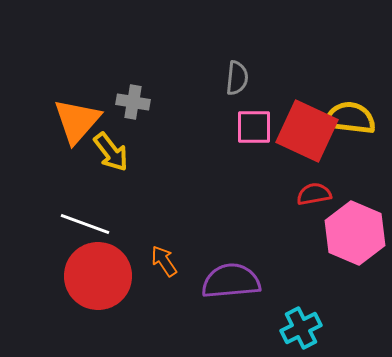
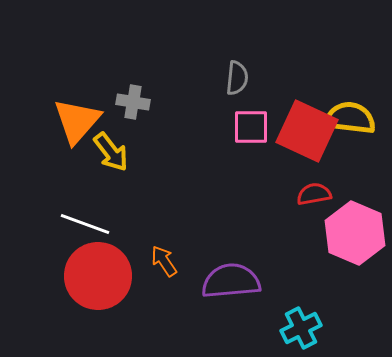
pink square: moved 3 px left
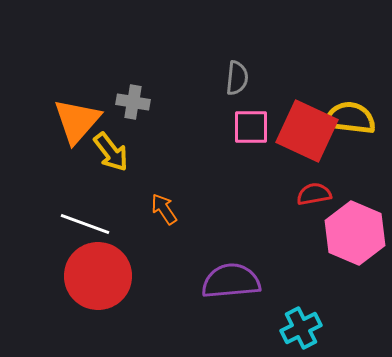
orange arrow: moved 52 px up
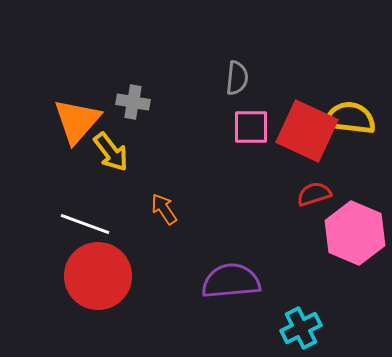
red semicircle: rotated 8 degrees counterclockwise
